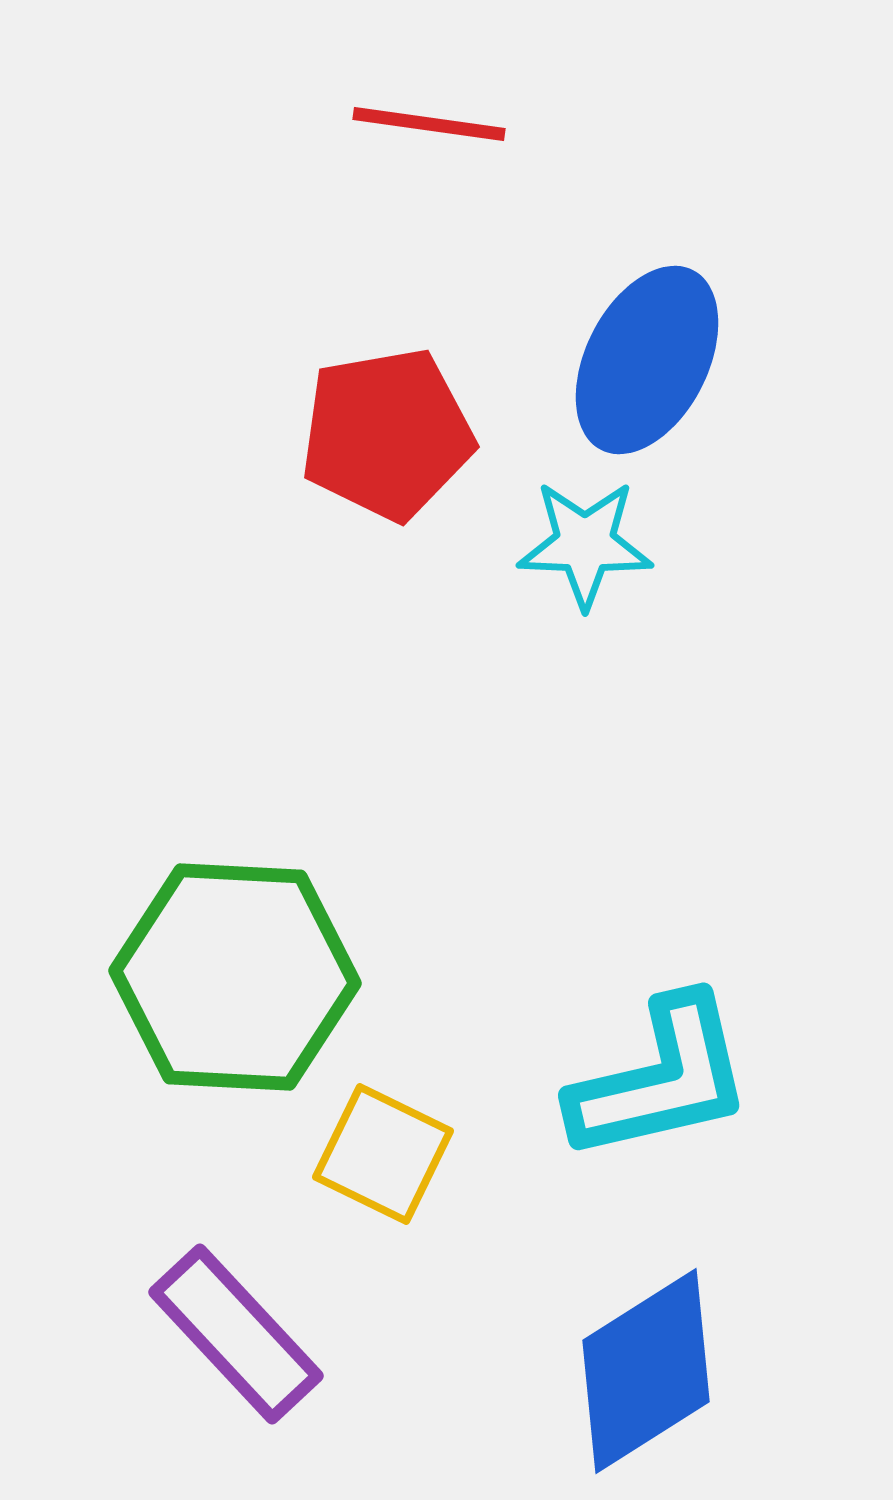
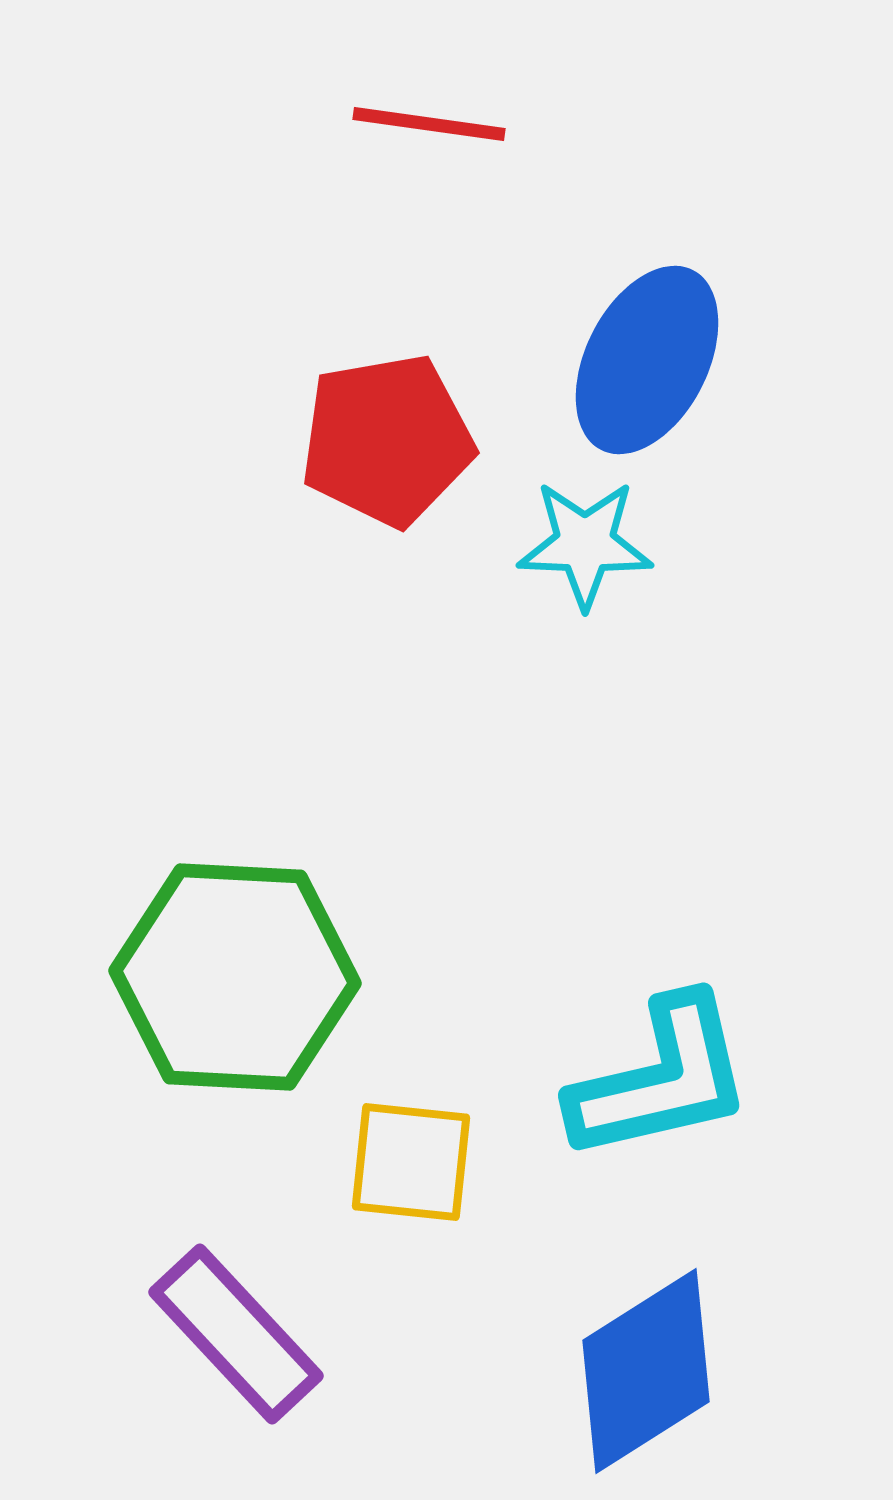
red pentagon: moved 6 px down
yellow square: moved 28 px right, 8 px down; rotated 20 degrees counterclockwise
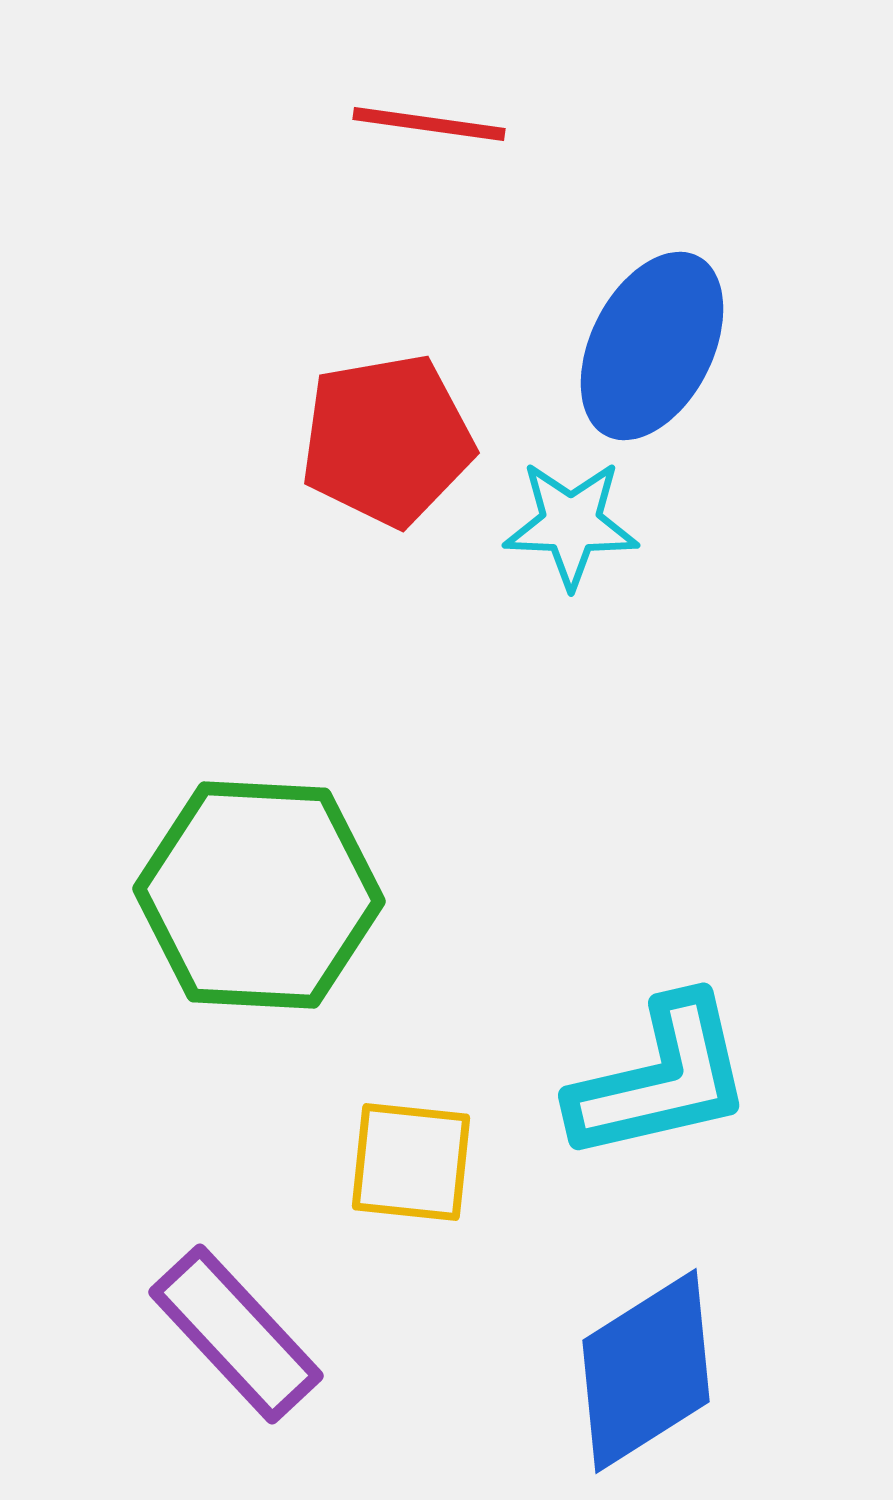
blue ellipse: moved 5 px right, 14 px up
cyan star: moved 14 px left, 20 px up
green hexagon: moved 24 px right, 82 px up
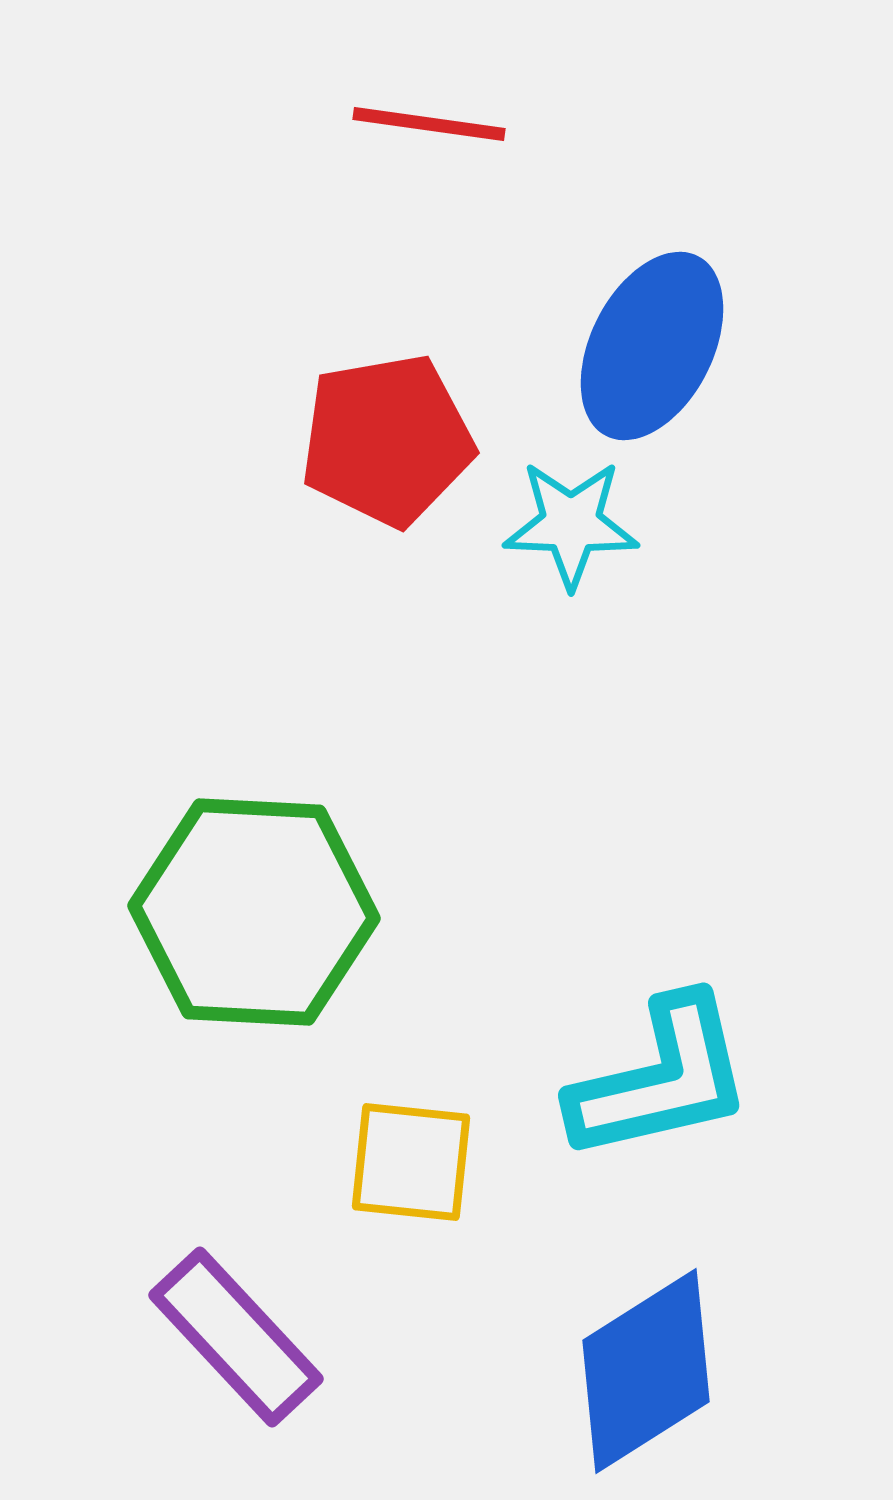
green hexagon: moved 5 px left, 17 px down
purple rectangle: moved 3 px down
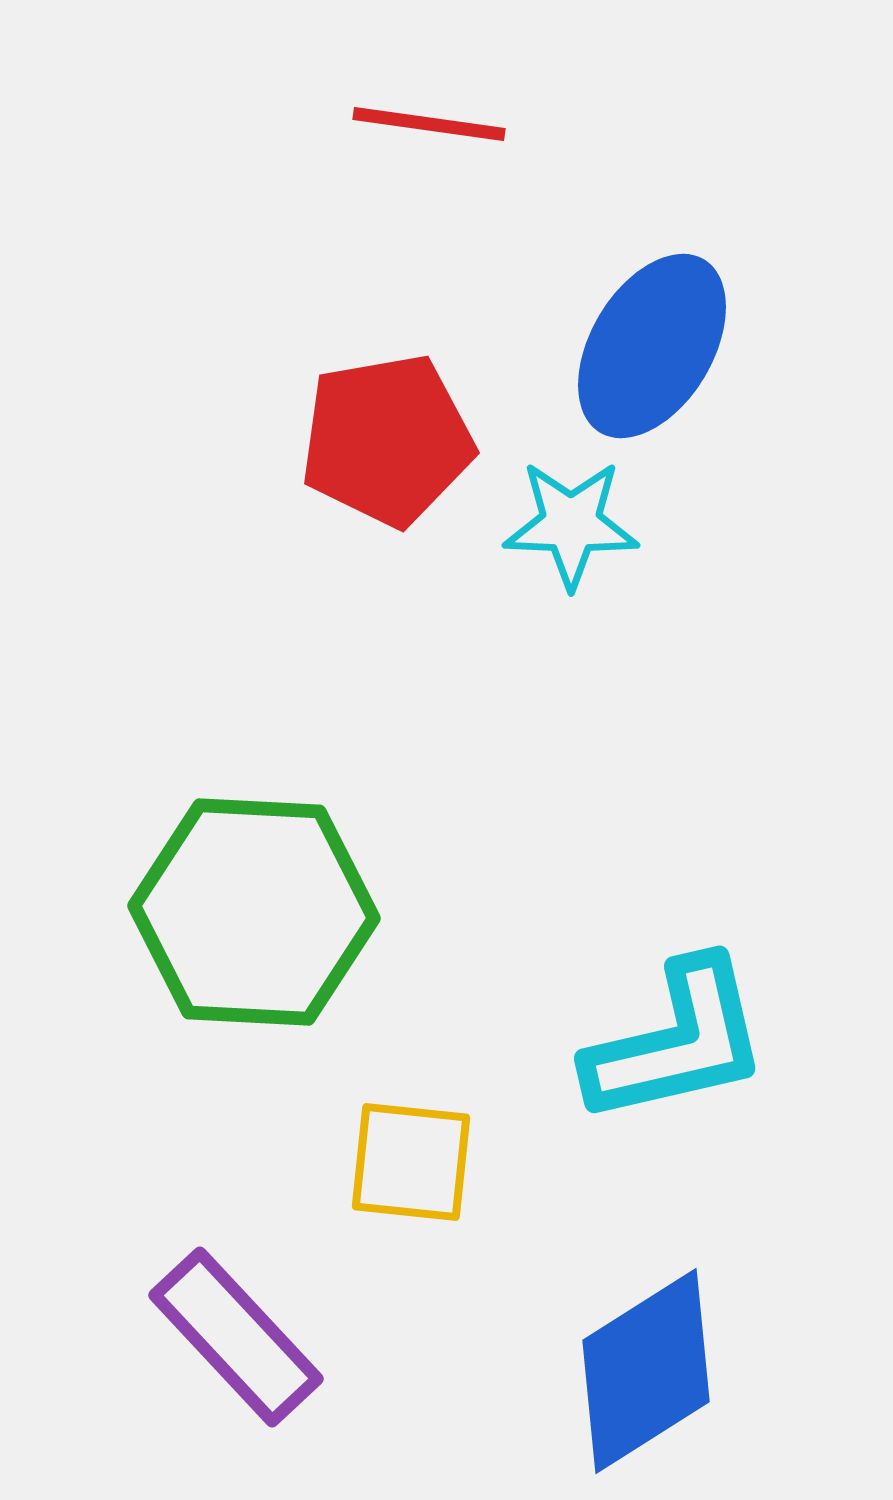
blue ellipse: rotated 4 degrees clockwise
cyan L-shape: moved 16 px right, 37 px up
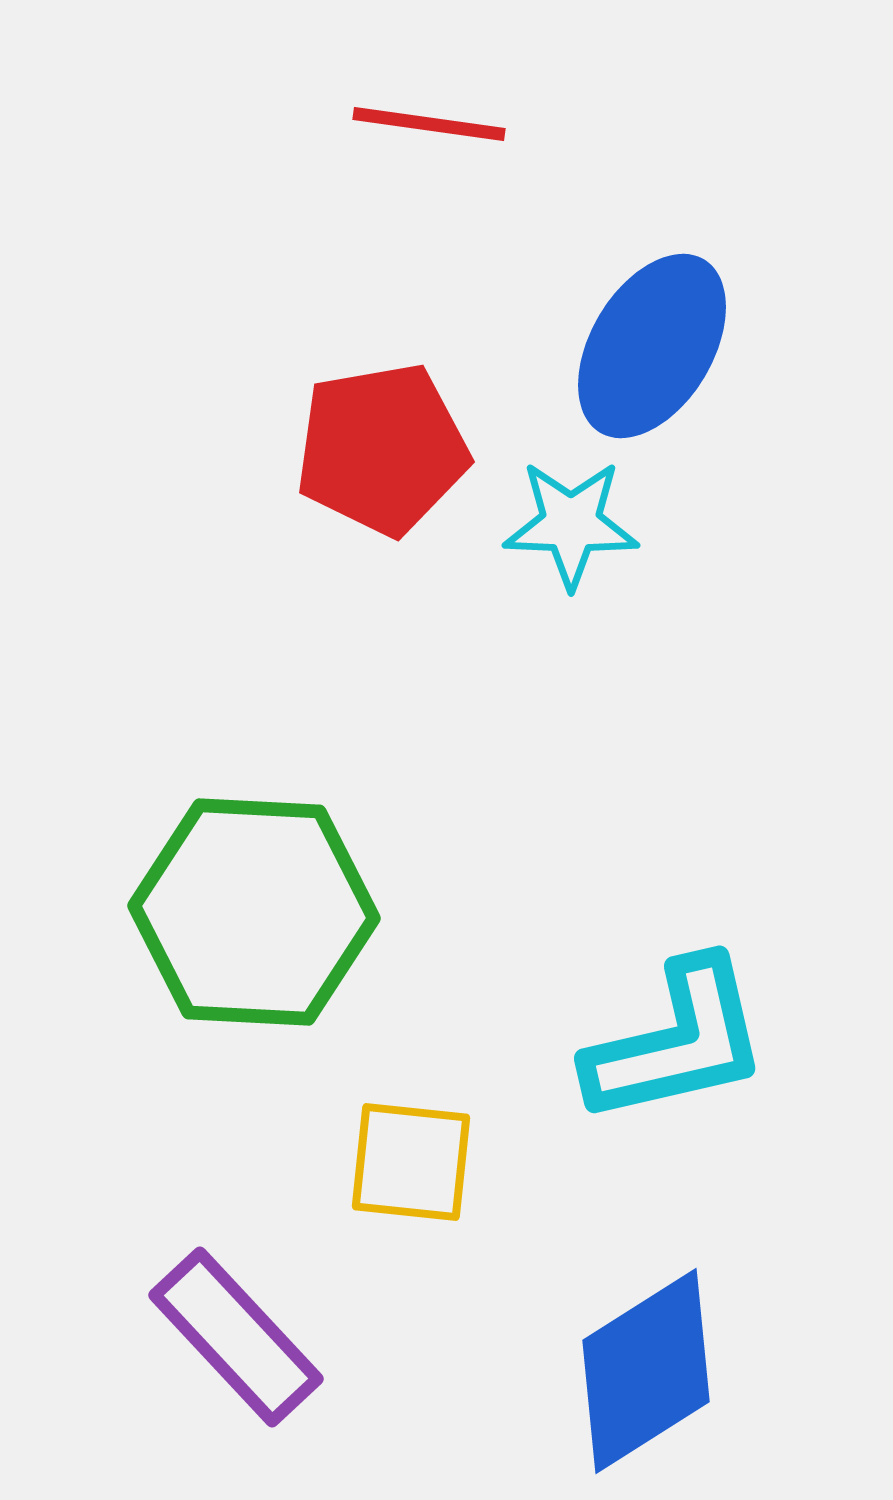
red pentagon: moved 5 px left, 9 px down
